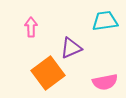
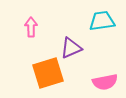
cyan trapezoid: moved 3 px left
orange square: rotated 20 degrees clockwise
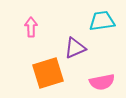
purple triangle: moved 4 px right
pink semicircle: moved 3 px left
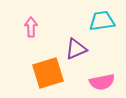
purple triangle: moved 1 px right, 1 px down
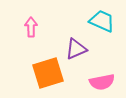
cyan trapezoid: rotated 32 degrees clockwise
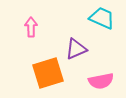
cyan trapezoid: moved 3 px up
pink semicircle: moved 1 px left, 1 px up
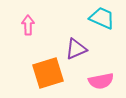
pink arrow: moved 3 px left, 2 px up
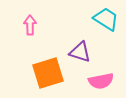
cyan trapezoid: moved 4 px right, 1 px down; rotated 8 degrees clockwise
pink arrow: moved 2 px right
purple triangle: moved 4 px right, 3 px down; rotated 40 degrees clockwise
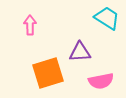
cyan trapezoid: moved 1 px right, 1 px up
purple triangle: rotated 20 degrees counterclockwise
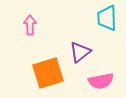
cyan trapezoid: rotated 124 degrees counterclockwise
purple triangle: rotated 35 degrees counterclockwise
